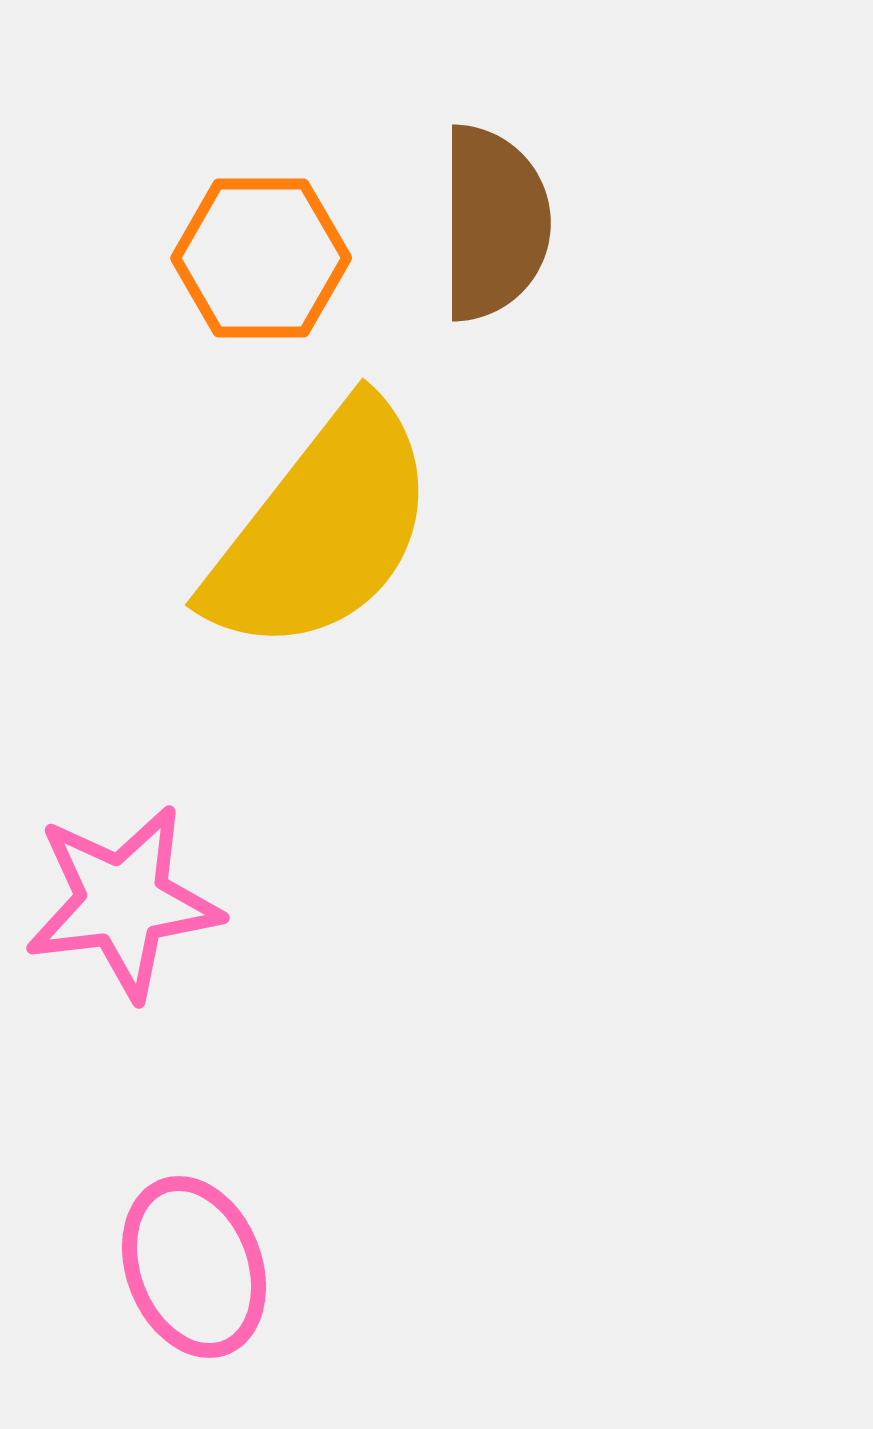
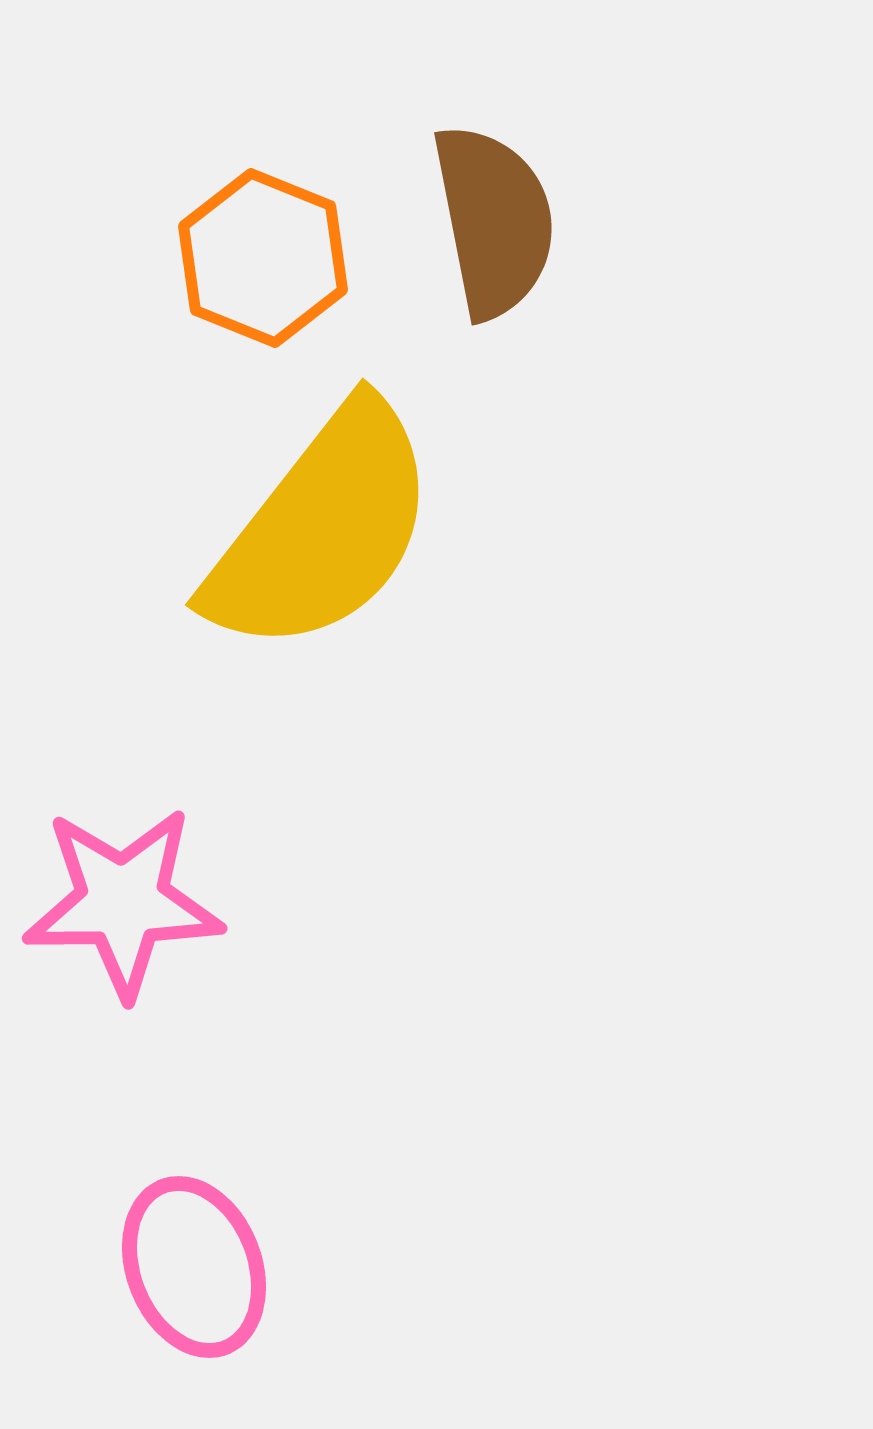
brown semicircle: moved 2 px up; rotated 11 degrees counterclockwise
orange hexagon: moved 2 px right; rotated 22 degrees clockwise
pink star: rotated 6 degrees clockwise
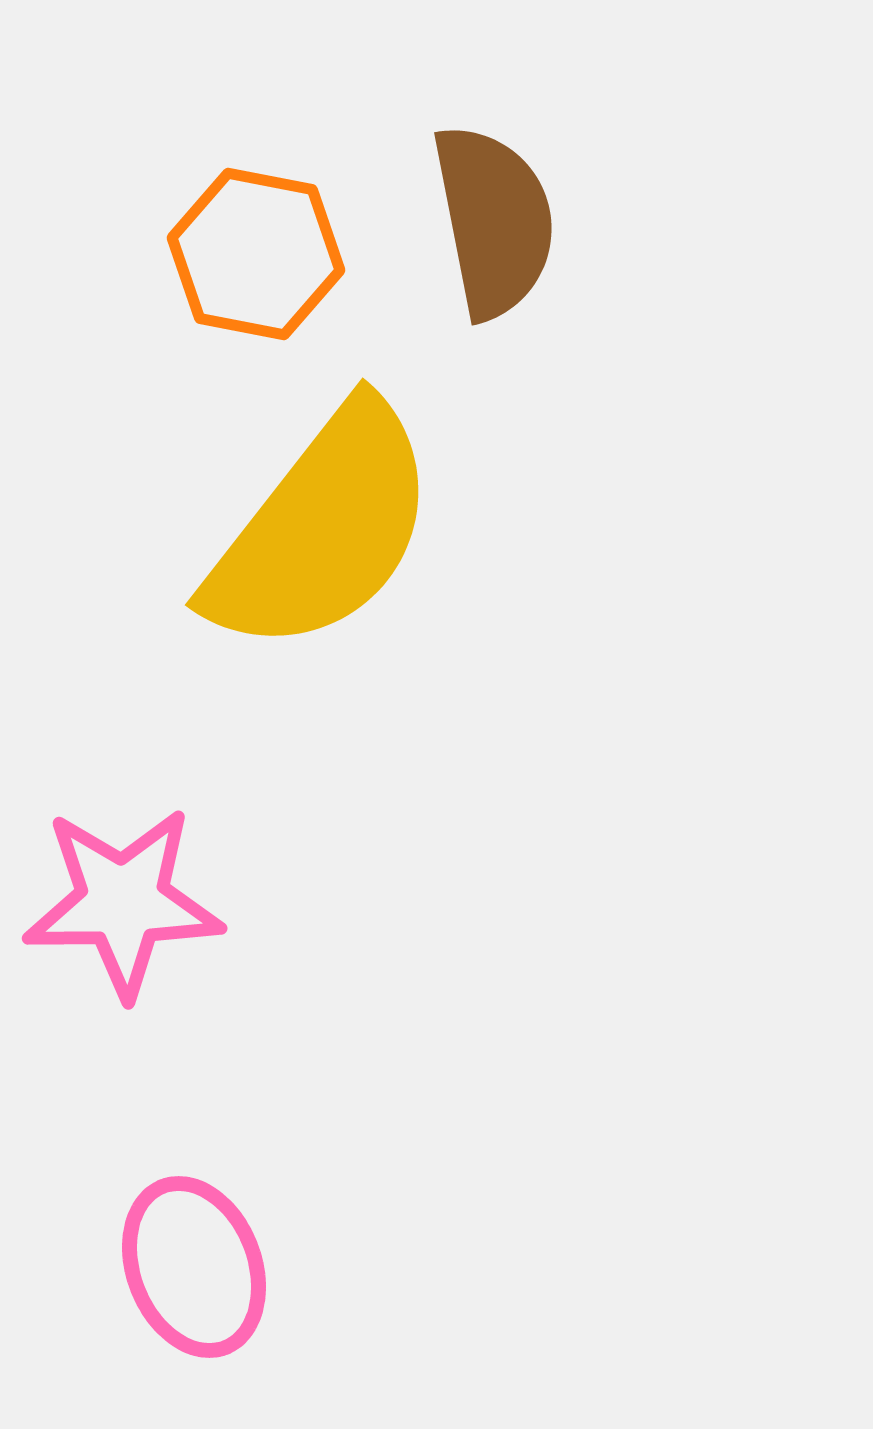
orange hexagon: moved 7 px left, 4 px up; rotated 11 degrees counterclockwise
